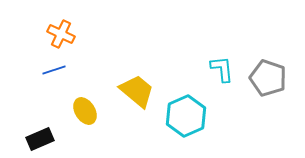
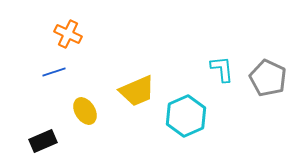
orange cross: moved 7 px right
blue line: moved 2 px down
gray pentagon: rotated 6 degrees clockwise
yellow trapezoid: rotated 117 degrees clockwise
black rectangle: moved 3 px right, 2 px down
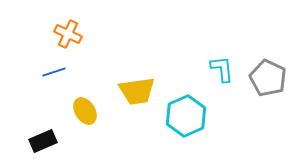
yellow trapezoid: rotated 15 degrees clockwise
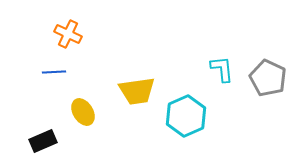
blue line: rotated 15 degrees clockwise
yellow ellipse: moved 2 px left, 1 px down
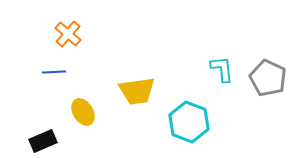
orange cross: rotated 16 degrees clockwise
cyan hexagon: moved 3 px right, 6 px down; rotated 15 degrees counterclockwise
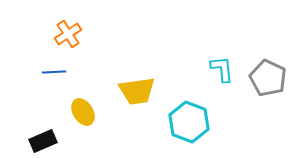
orange cross: rotated 16 degrees clockwise
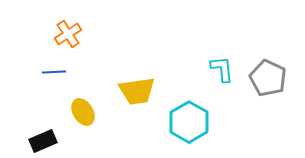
cyan hexagon: rotated 9 degrees clockwise
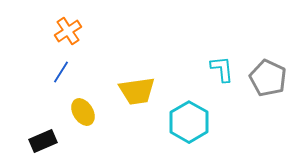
orange cross: moved 3 px up
blue line: moved 7 px right; rotated 55 degrees counterclockwise
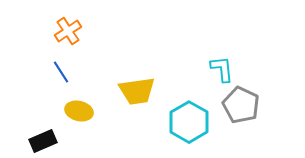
blue line: rotated 65 degrees counterclockwise
gray pentagon: moved 27 px left, 27 px down
yellow ellipse: moved 4 px left, 1 px up; rotated 44 degrees counterclockwise
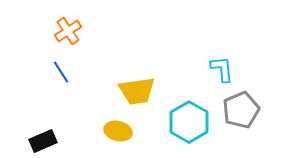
gray pentagon: moved 5 px down; rotated 24 degrees clockwise
yellow ellipse: moved 39 px right, 20 px down
